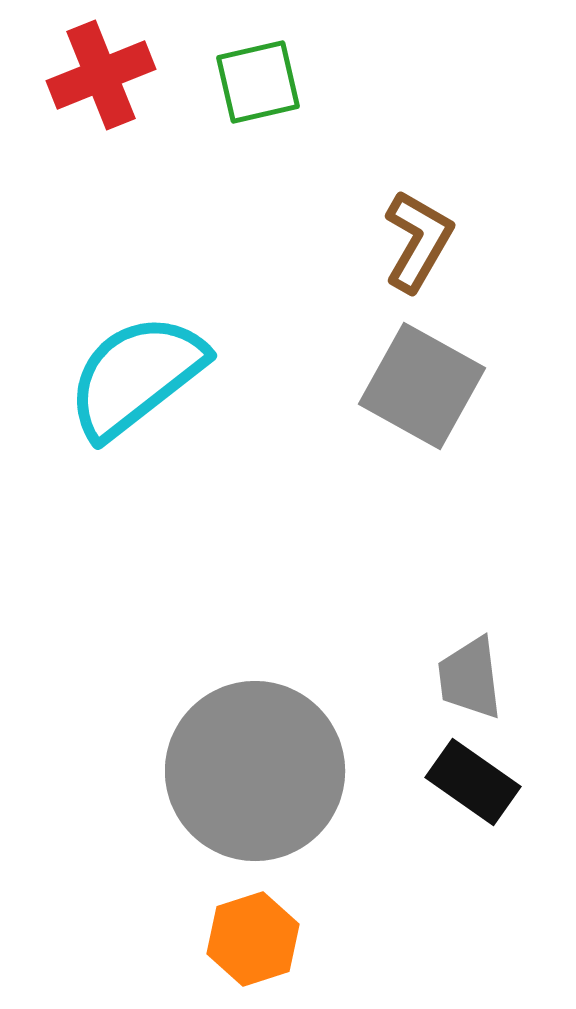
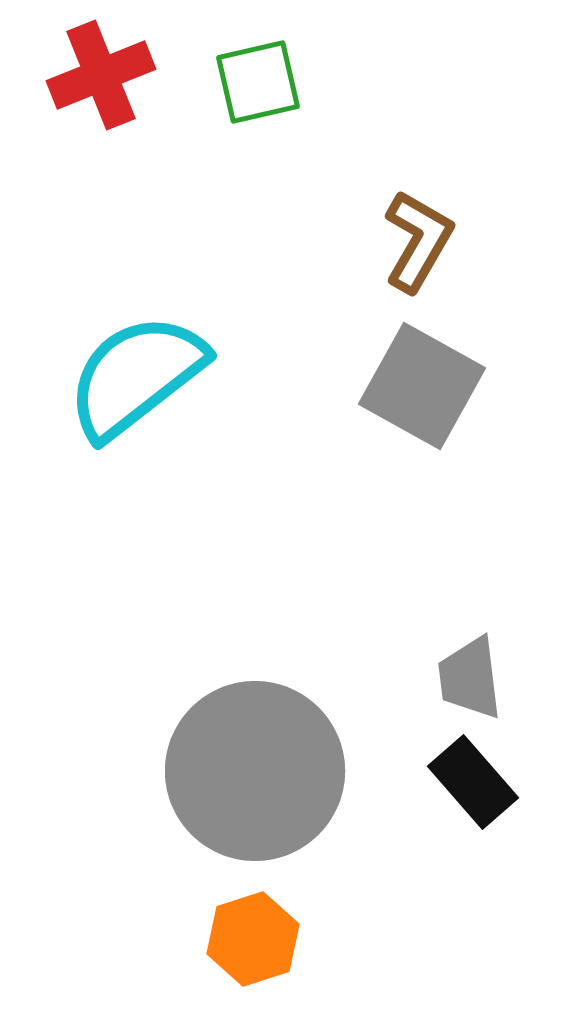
black rectangle: rotated 14 degrees clockwise
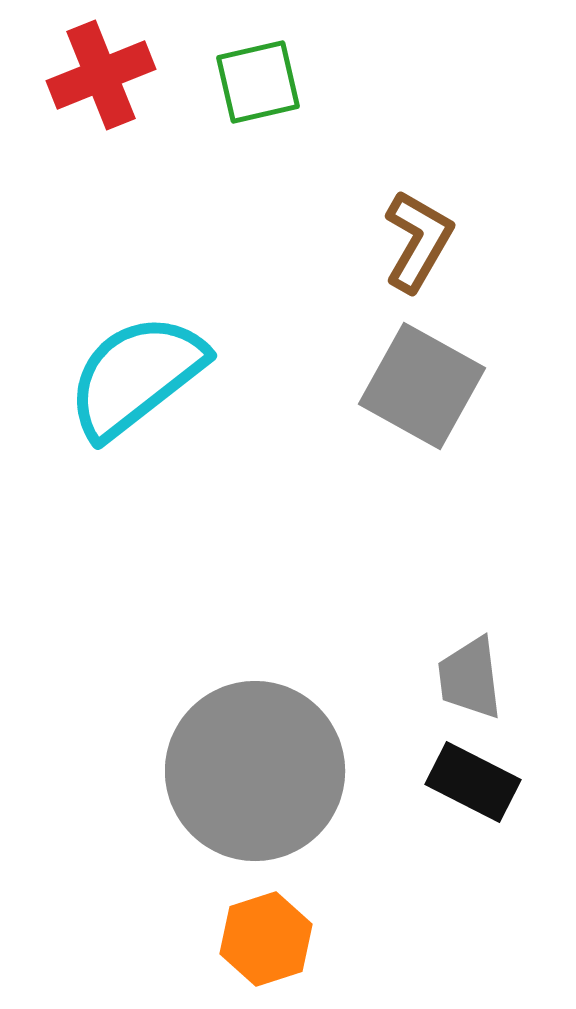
black rectangle: rotated 22 degrees counterclockwise
orange hexagon: moved 13 px right
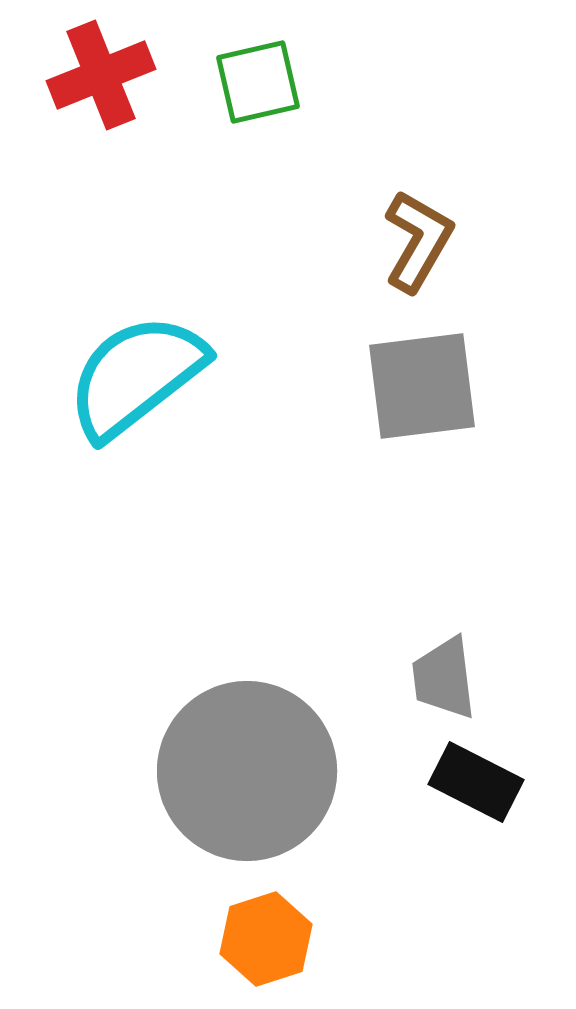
gray square: rotated 36 degrees counterclockwise
gray trapezoid: moved 26 px left
gray circle: moved 8 px left
black rectangle: moved 3 px right
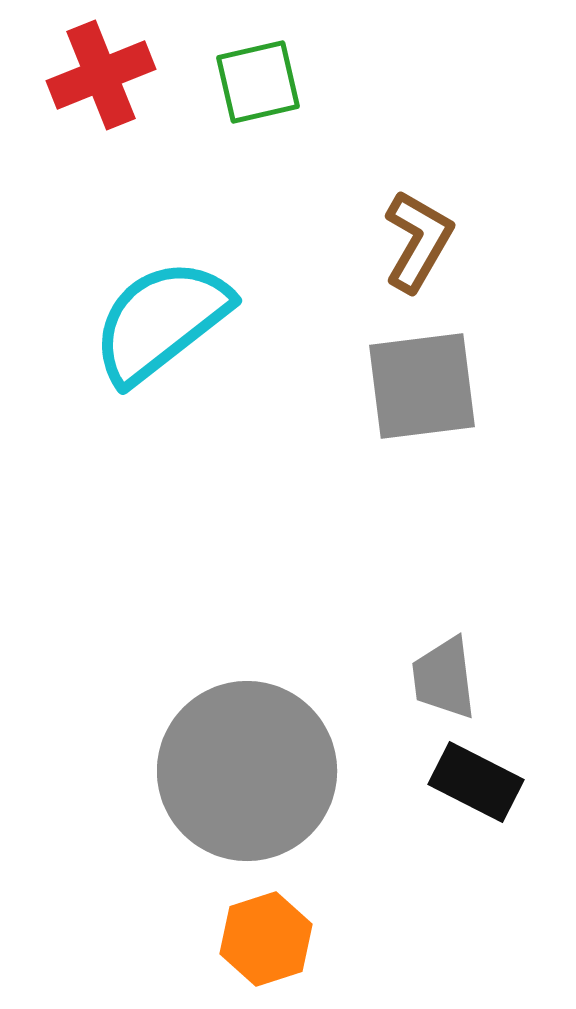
cyan semicircle: moved 25 px right, 55 px up
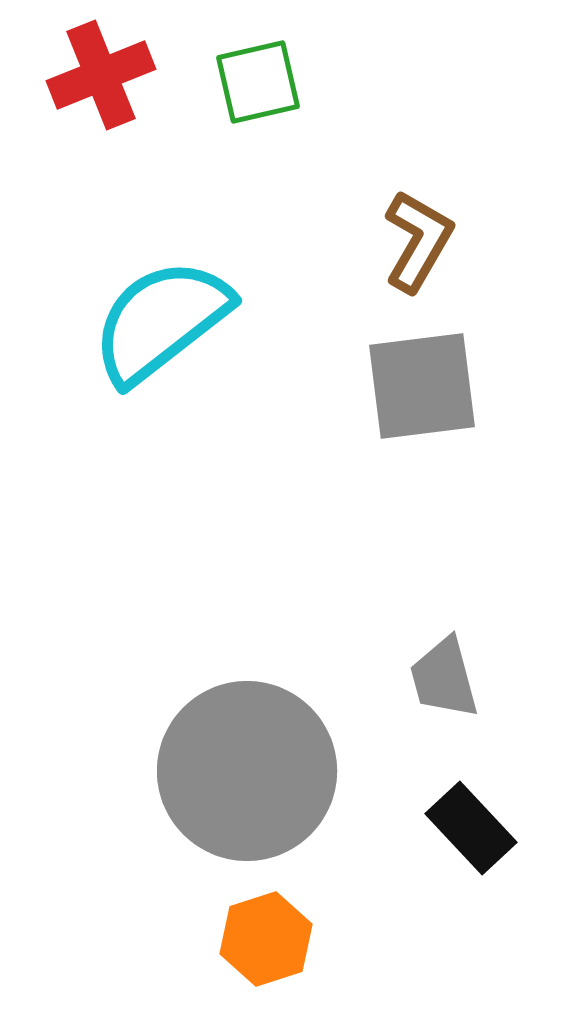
gray trapezoid: rotated 8 degrees counterclockwise
black rectangle: moved 5 px left, 46 px down; rotated 20 degrees clockwise
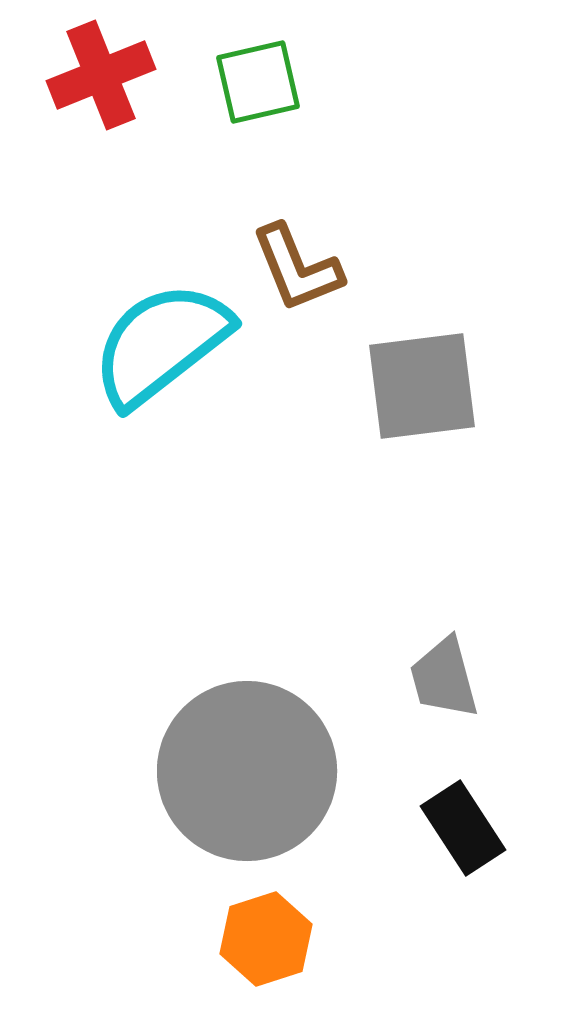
brown L-shape: moved 121 px left, 27 px down; rotated 128 degrees clockwise
cyan semicircle: moved 23 px down
black rectangle: moved 8 px left; rotated 10 degrees clockwise
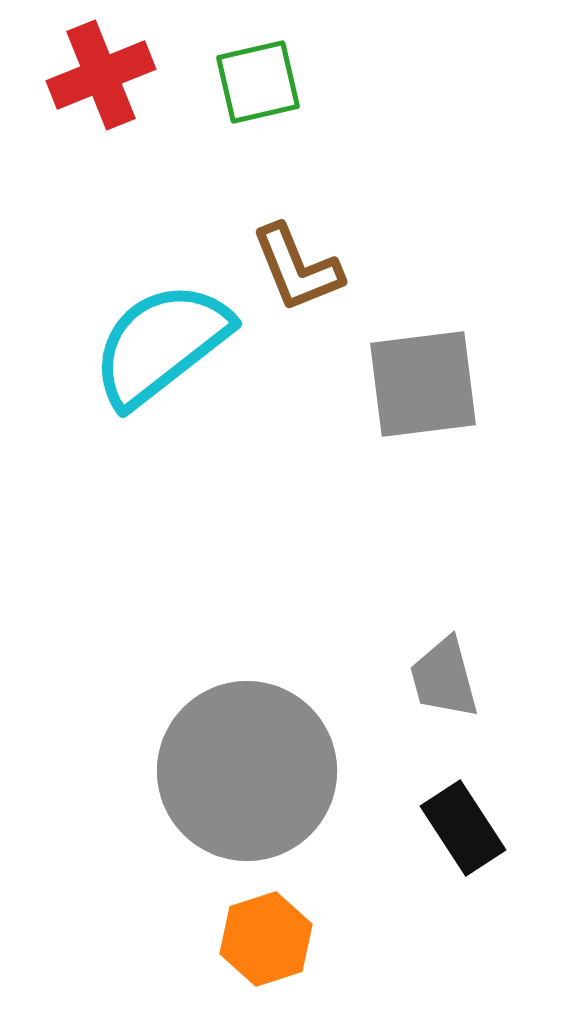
gray square: moved 1 px right, 2 px up
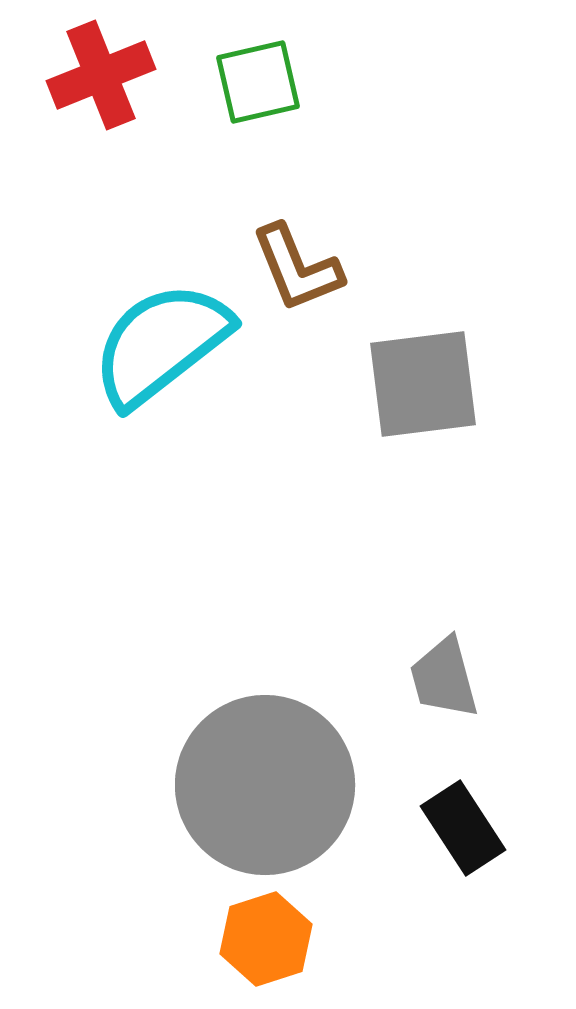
gray circle: moved 18 px right, 14 px down
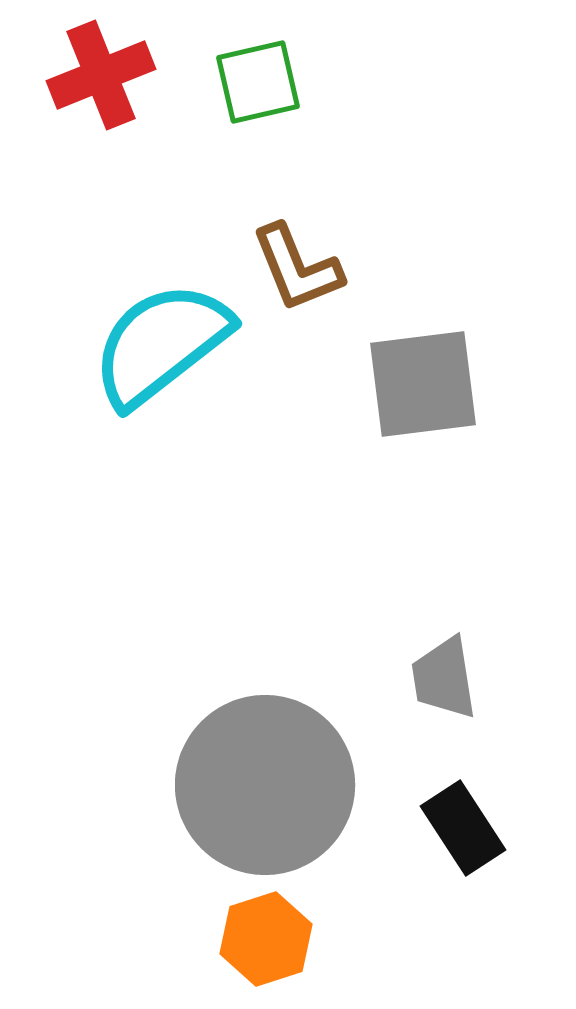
gray trapezoid: rotated 6 degrees clockwise
